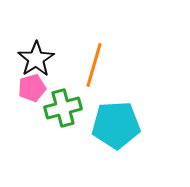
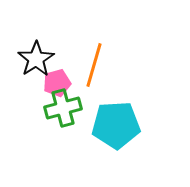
pink pentagon: moved 25 px right, 5 px up
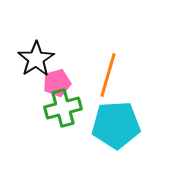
orange line: moved 14 px right, 10 px down
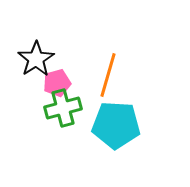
cyan pentagon: rotated 6 degrees clockwise
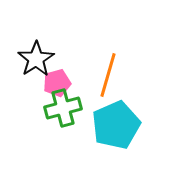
cyan pentagon: rotated 27 degrees counterclockwise
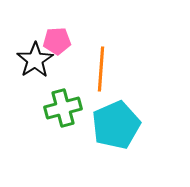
black star: moved 1 px left, 1 px down
orange line: moved 7 px left, 6 px up; rotated 12 degrees counterclockwise
pink pentagon: moved 42 px up; rotated 12 degrees clockwise
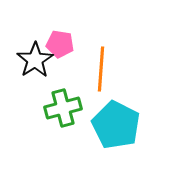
pink pentagon: moved 3 px right, 3 px down; rotated 12 degrees clockwise
cyan pentagon: rotated 21 degrees counterclockwise
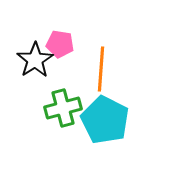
cyan pentagon: moved 11 px left, 5 px up
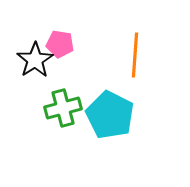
orange line: moved 34 px right, 14 px up
cyan pentagon: moved 5 px right, 5 px up
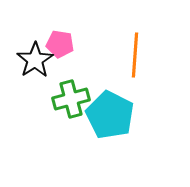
green cross: moved 8 px right, 9 px up
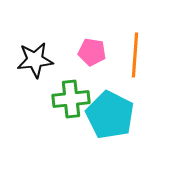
pink pentagon: moved 32 px right, 8 px down
black star: rotated 27 degrees clockwise
green cross: rotated 9 degrees clockwise
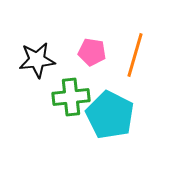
orange line: rotated 12 degrees clockwise
black star: moved 2 px right
green cross: moved 2 px up
